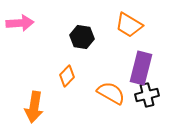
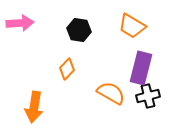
orange trapezoid: moved 3 px right, 1 px down
black hexagon: moved 3 px left, 7 px up
orange diamond: moved 7 px up
black cross: moved 1 px right, 1 px down
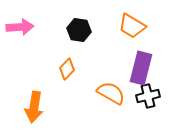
pink arrow: moved 4 px down
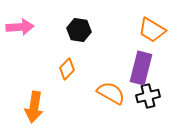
orange trapezoid: moved 20 px right, 4 px down
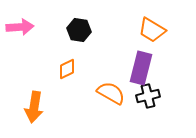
orange diamond: rotated 20 degrees clockwise
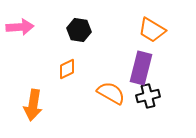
orange arrow: moved 1 px left, 2 px up
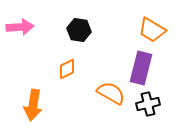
black cross: moved 8 px down
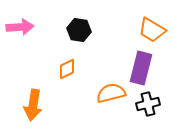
orange semicircle: rotated 44 degrees counterclockwise
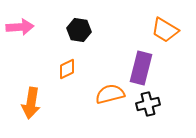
orange trapezoid: moved 13 px right
orange semicircle: moved 1 px left, 1 px down
orange arrow: moved 2 px left, 2 px up
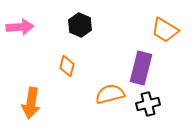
black hexagon: moved 1 px right, 5 px up; rotated 15 degrees clockwise
orange diamond: moved 3 px up; rotated 50 degrees counterclockwise
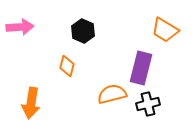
black hexagon: moved 3 px right, 6 px down
orange semicircle: moved 2 px right
